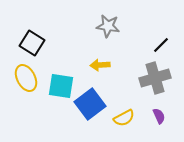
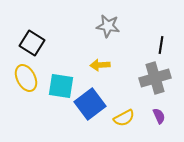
black line: rotated 36 degrees counterclockwise
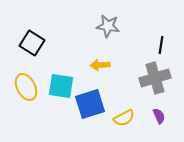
yellow ellipse: moved 9 px down
blue square: rotated 20 degrees clockwise
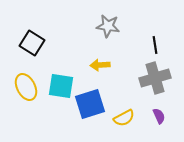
black line: moved 6 px left; rotated 18 degrees counterclockwise
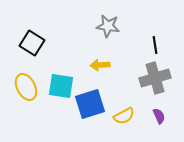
yellow semicircle: moved 2 px up
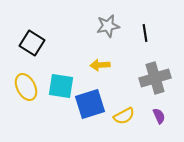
gray star: rotated 20 degrees counterclockwise
black line: moved 10 px left, 12 px up
